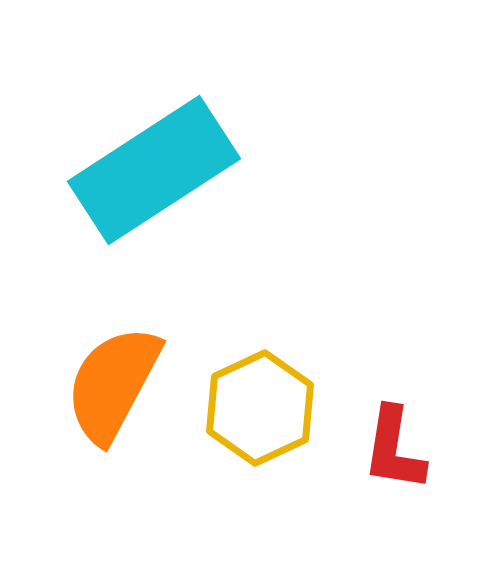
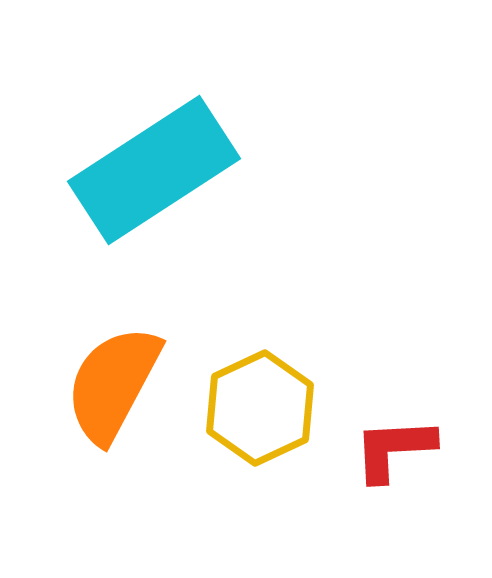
red L-shape: rotated 78 degrees clockwise
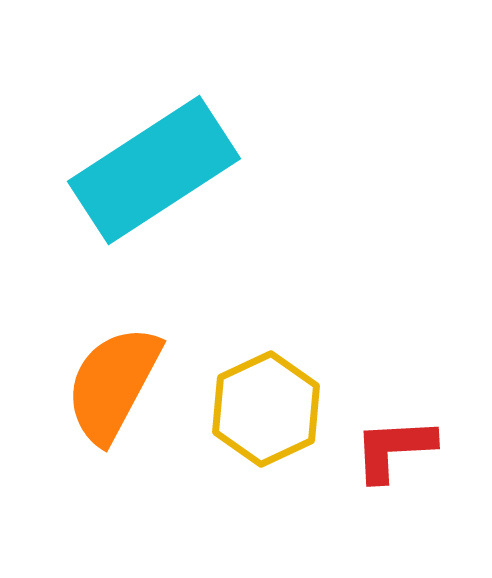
yellow hexagon: moved 6 px right, 1 px down
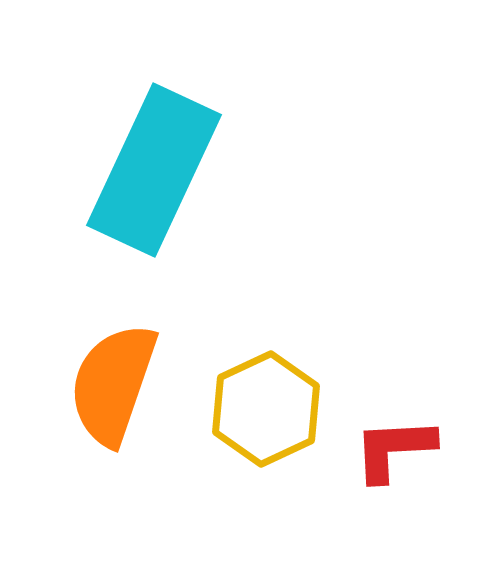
cyan rectangle: rotated 32 degrees counterclockwise
orange semicircle: rotated 9 degrees counterclockwise
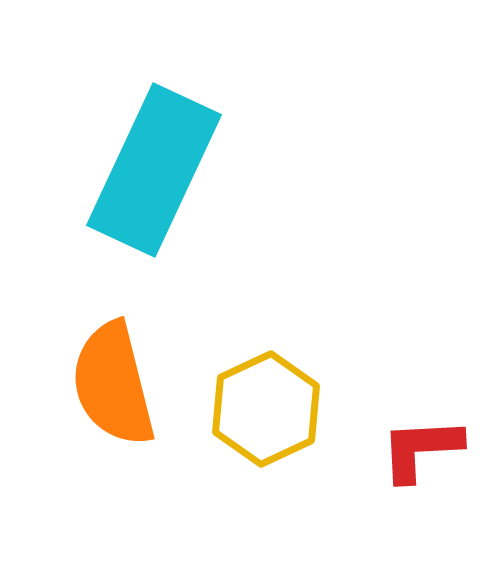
orange semicircle: rotated 33 degrees counterclockwise
red L-shape: moved 27 px right
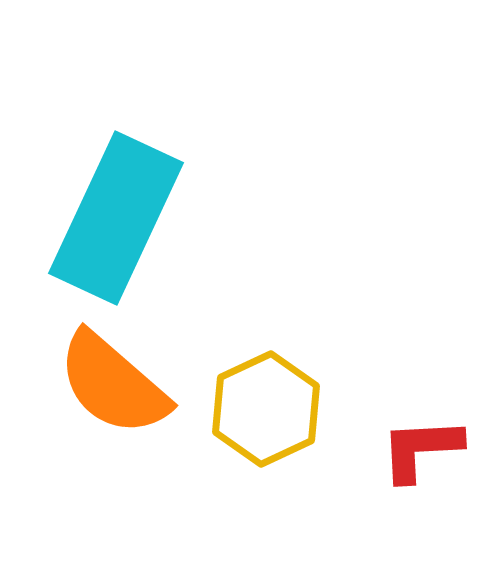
cyan rectangle: moved 38 px left, 48 px down
orange semicircle: rotated 35 degrees counterclockwise
